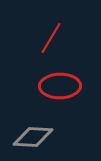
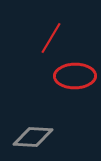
red ellipse: moved 15 px right, 10 px up
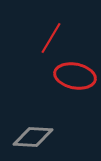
red ellipse: rotated 12 degrees clockwise
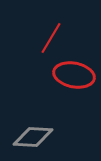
red ellipse: moved 1 px left, 1 px up
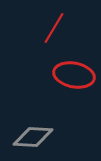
red line: moved 3 px right, 10 px up
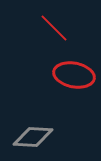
red line: rotated 76 degrees counterclockwise
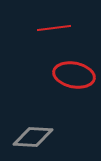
red line: rotated 52 degrees counterclockwise
